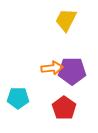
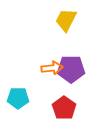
purple pentagon: moved 1 px left, 2 px up
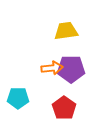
yellow trapezoid: moved 11 px down; rotated 55 degrees clockwise
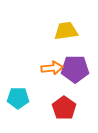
purple pentagon: moved 4 px right
